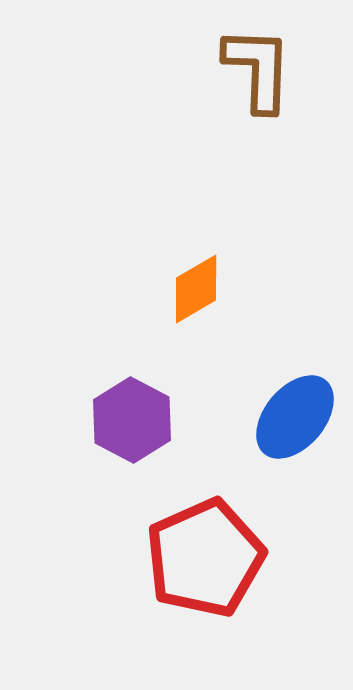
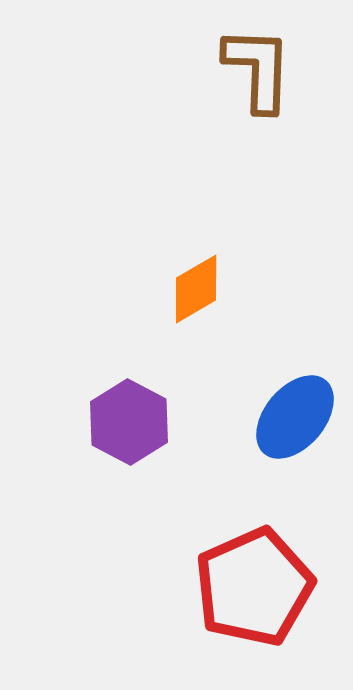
purple hexagon: moved 3 px left, 2 px down
red pentagon: moved 49 px right, 29 px down
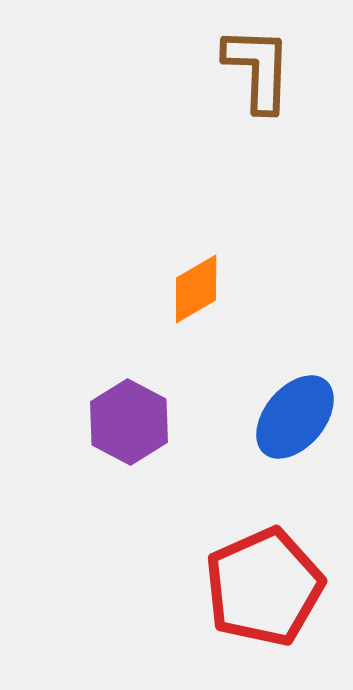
red pentagon: moved 10 px right
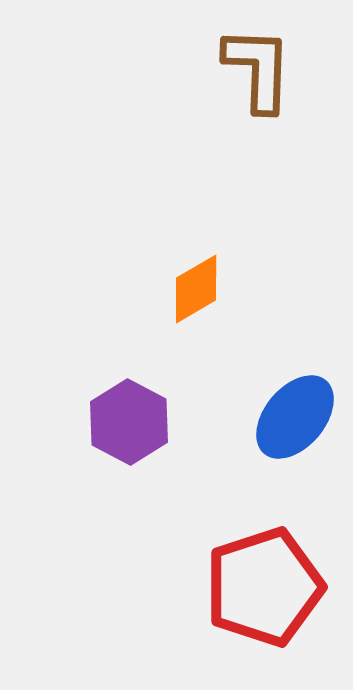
red pentagon: rotated 6 degrees clockwise
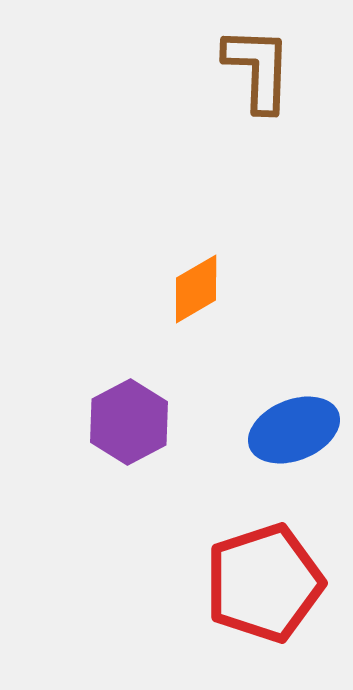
blue ellipse: moved 1 px left, 13 px down; rotated 28 degrees clockwise
purple hexagon: rotated 4 degrees clockwise
red pentagon: moved 4 px up
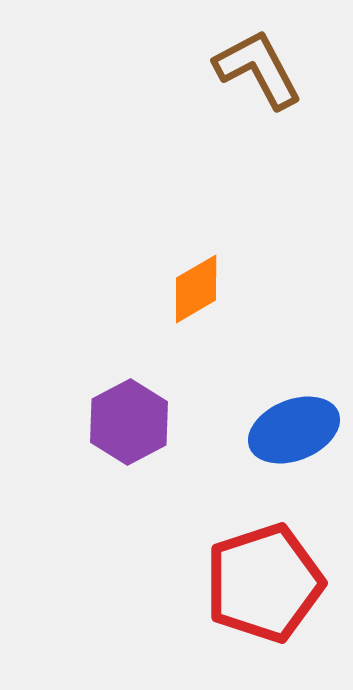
brown L-shape: rotated 30 degrees counterclockwise
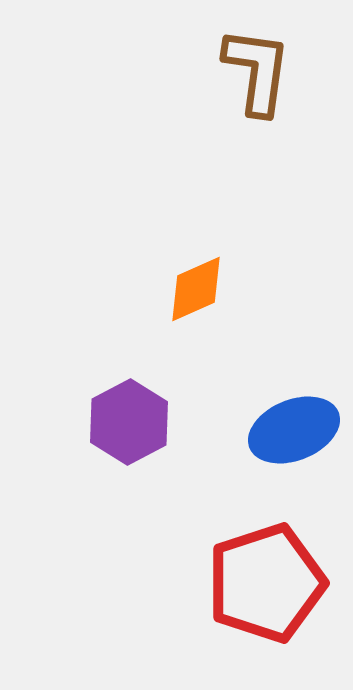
brown L-shape: moved 1 px left, 2 px down; rotated 36 degrees clockwise
orange diamond: rotated 6 degrees clockwise
red pentagon: moved 2 px right
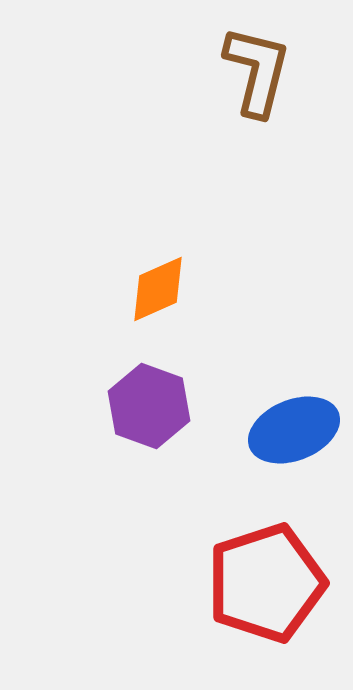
brown L-shape: rotated 6 degrees clockwise
orange diamond: moved 38 px left
purple hexagon: moved 20 px right, 16 px up; rotated 12 degrees counterclockwise
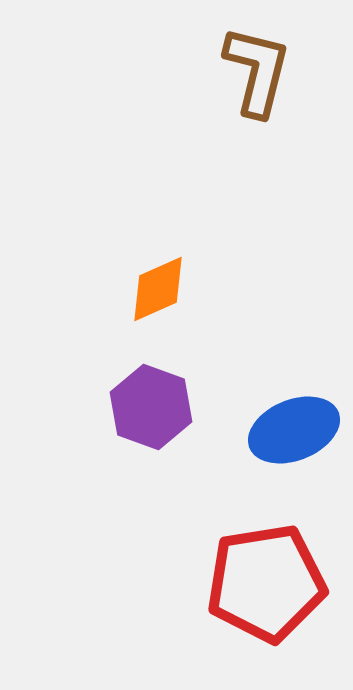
purple hexagon: moved 2 px right, 1 px down
red pentagon: rotated 9 degrees clockwise
